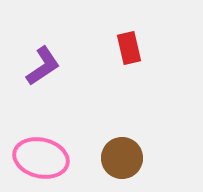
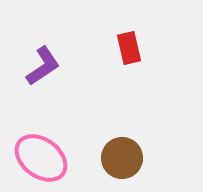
pink ellipse: rotated 24 degrees clockwise
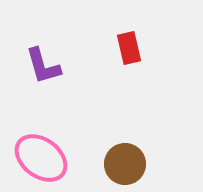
purple L-shape: rotated 108 degrees clockwise
brown circle: moved 3 px right, 6 px down
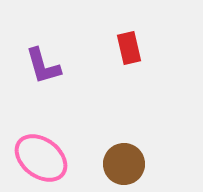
brown circle: moved 1 px left
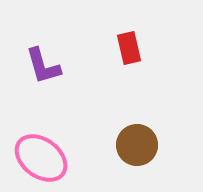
brown circle: moved 13 px right, 19 px up
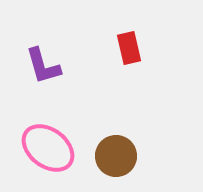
brown circle: moved 21 px left, 11 px down
pink ellipse: moved 7 px right, 10 px up
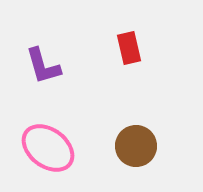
brown circle: moved 20 px right, 10 px up
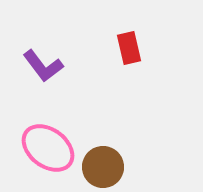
purple L-shape: rotated 21 degrees counterclockwise
brown circle: moved 33 px left, 21 px down
